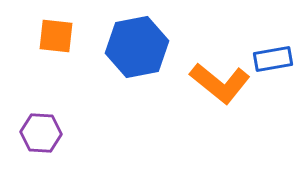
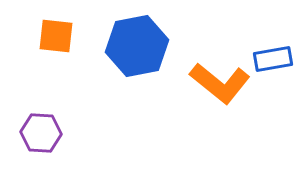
blue hexagon: moved 1 px up
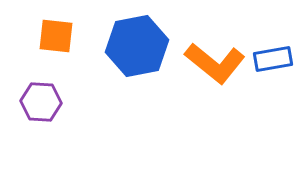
orange L-shape: moved 5 px left, 20 px up
purple hexagon: moved 31 px up
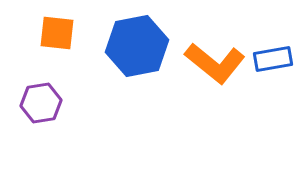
orange square: moved 1 px right, 3 px up
purple hexagon: moved 1 px down; rotated 12 degrees counterclockwise
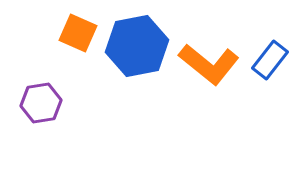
orange square: moved 21 px right; rotated 18 degrees clockwise
blue rectangle: moved 3 px left, 1 px down; rotated 42 degrees counterclockwise
orange L-shape: moved 6 px left, 1 px down
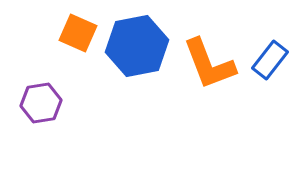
orange L-shape: rotated 30 degrees clockwise
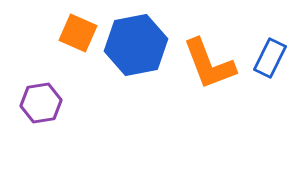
blue hexagon: moved 1 px left, 1 px up
blue rectangle: moved 2 px up; rotated 12 degrees counterclockwise
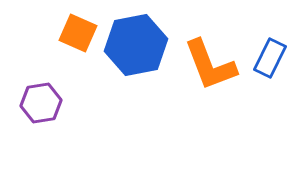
orange L-shape: moved 1 px right, 1 px down
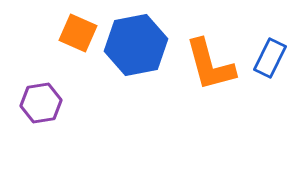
orange L-shape: rotated 6 degrees clockwise
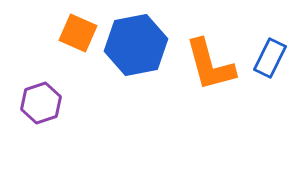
purple hexagon: rotated 9 degrees counterclockwise
